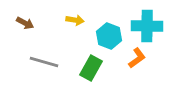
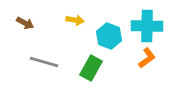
orange L-shape: moved 10 px right
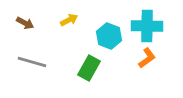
yellow arrow: moved 6 px left; rotated 36 degrees counterclockwise
gray line: moved 12 px left
green rectangle: moved 2 px left
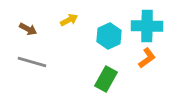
brown arrow: moved 3 px right, 6 px down
cyan hexagon: rotated 15 degrees clockwise
green rectangle: moved 17 px right, 11 px down
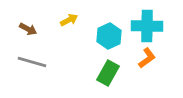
green rectangle: moved 2 px right, 6 px up
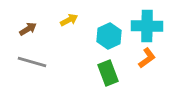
brown arrow: rotated 60 degrees counterclockwise
green rectangle: rotated 50 degrees counterclockwise
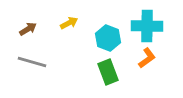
yellow arrow: moved 3 px down
cyan hexagon: moved 1 px left, 2 px down; rotated 15 degrees counterclockwise
green rectangle: moved 1 px up
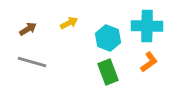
orange L-shape: moved 2 px right, 4 px down
